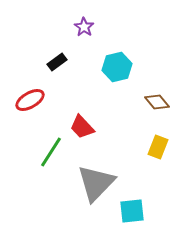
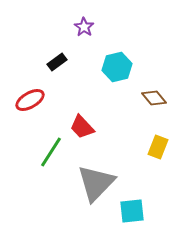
brown diamond: moved 3 px left, 4 px up
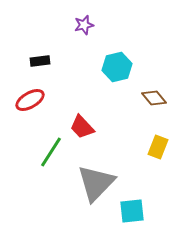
purple star: moved 2 px up; rotated 24 degrees clockwise
black rectangle: moved 17 px left, 1 px up; rotated 30 degrees clockwise
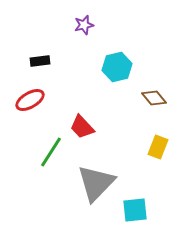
cyan square: moved 3 px right, 1 px up
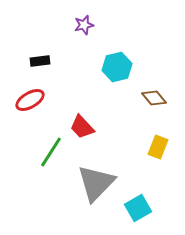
cyan square: moved 3 px right, 2 px up; rotated 24 degrees counterclockwise
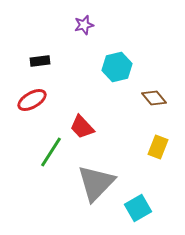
red ellipse: moved 2 px right
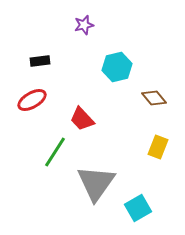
red trapezoid: moved 8 px up
green line: moved 4 px right
gray triangle: rotated 9 degrees counterclockwise
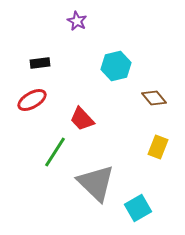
purple star: moved 7 px left, 4 px up; rotated 30 degrees counterclockwise
black rectangle: moved 2 px down
cyan hexagon: moved 1 px left, 1 px up
gray triangle: rotated 21 degrees counterclockwise
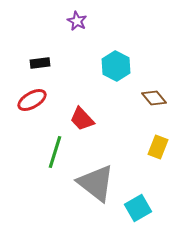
cyan hexagon: rotated 20 degrees counterclockwise
green line: rotated 16 degrees counterclockwise
gray triangle: rotated 6 degrees counterclockwise
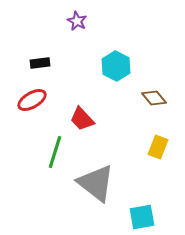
cyan square: moved 4 px right, 9 px down; rotated 20 degrees clockwise
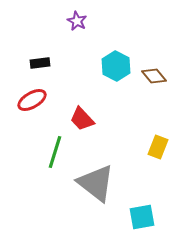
brown diamond: moved 22 px up
